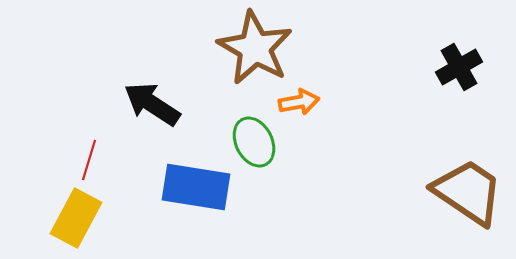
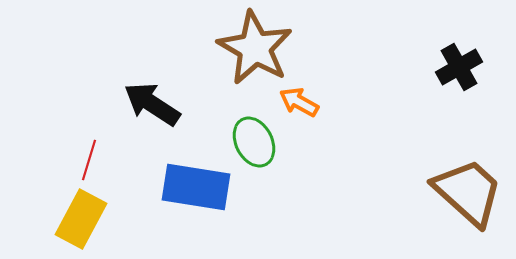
orange arrow: rotated 141 degrees counterclockwise
brown trapezoid: rotated 8 degrees clockwise
yellow rectangle: moved 5 px right, 1 px down
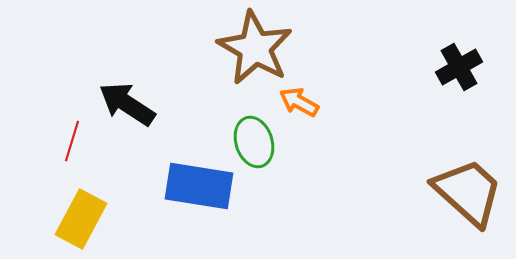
black arrow: moved 25 px left
green ellipse: rotated 9 degrees clockwise
red line: moved 17 px left, 19 px up
blue rectangle: moved 3 px right, 1 px up
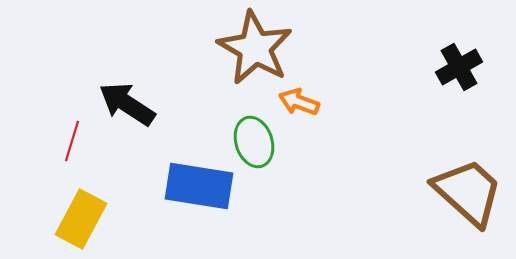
orange arrow: rotated 9 degrees counterclockwise
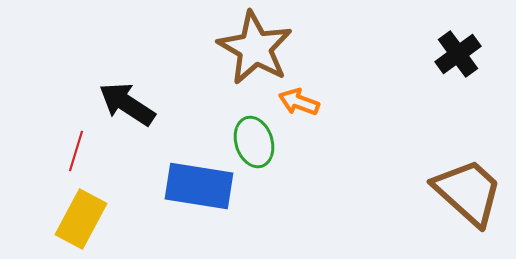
black cross: moved 1 px left, 13 px up; rotated 6 degrees counterclockwise
red line: moved 4 px right, 10 px down
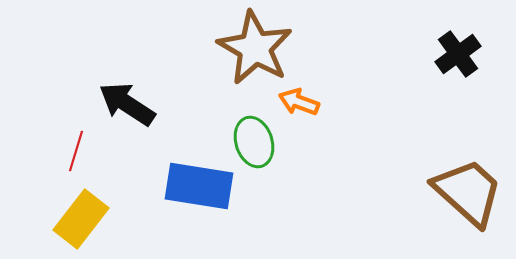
yellow rectangle: rotated 10 degrees clockwise
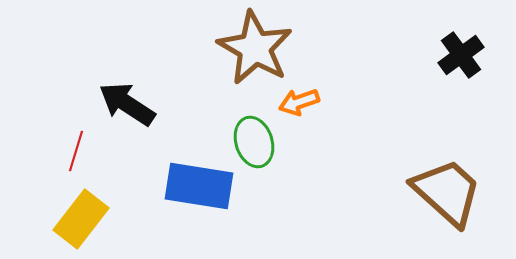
black cross: moved 3 px right, 1 px down
orange arrow: rotated 39 degrees counterclockwise
brown trapezoid: moved 21 px left
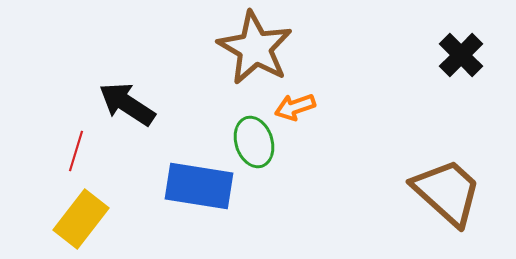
black cross: rotated 9 degrees counterclockwise
orange arrow: moved 4 px left, 5 px down
